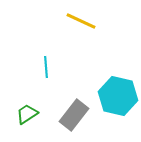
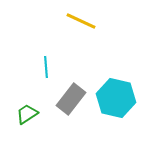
cyan hexagon: moved 2 px left, 2 px down
gray rectangle: moved 3 px left, 16 px up
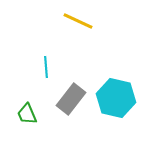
yellow line: moved 3 px left
green trapezoid: rotated 80 degrees counterclockwise
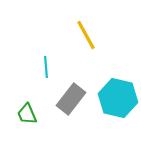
yellow line: moved 8 px right, 14 px down; rotated 36 degrees clockwise
cyan hexagon: moved 2 px right
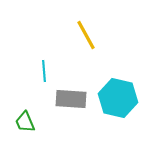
cyan line: moved 2 px left, 4 px down
gray rectangle: rotated 56 degrees clockwise
green trapezoid: moved 2 px left, 8 px down
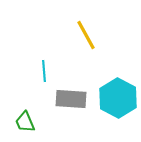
cyan hexagon: rotated 15 degrees clockwise
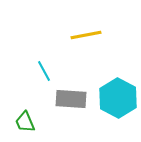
yellow line: rotated 72 degrees counterclockwise
cyan line: rotated 25 degrees counterclockwise
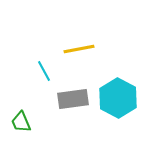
yellow line: moved 7 px left, 14 px down
gray rectangle: moved 2 px right; rotated 12 degrees counterclockwise
green trapezoid: moved 4 px left
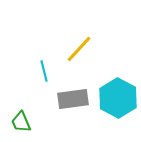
yellow line: rotated 36 degrees counterclockwise
cyan line: rotated 15 degrees clockwise
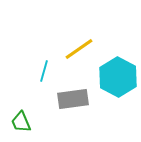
yellow line: rotated 12 degrees clockwise
cyan line: rotated 30 degrees clockwise
cyan hexagon: moved 21 px up
